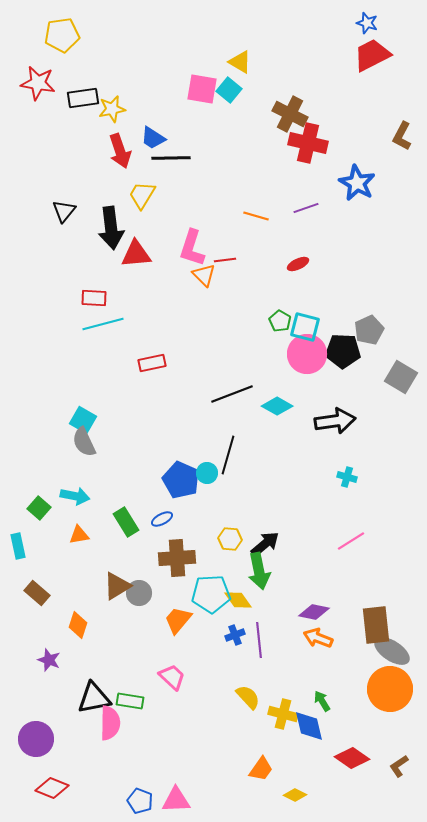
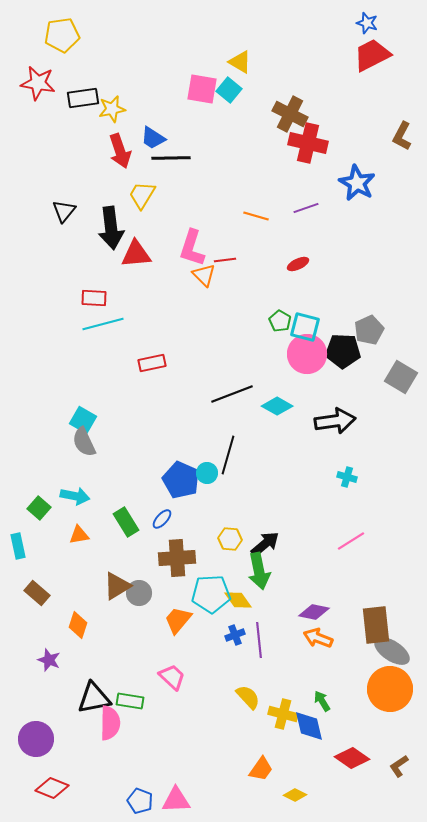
blue ellipse at (162, 519): rotated 20 degrees counterclockwise
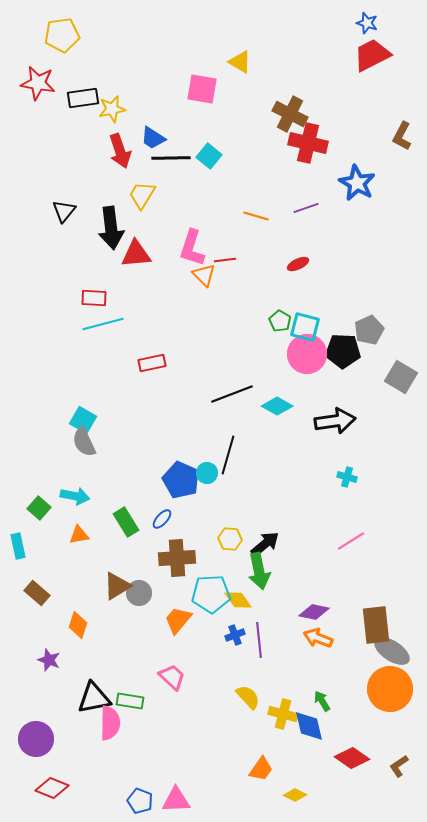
cyan square at (229, 90): moved 20 px left, 66 px down
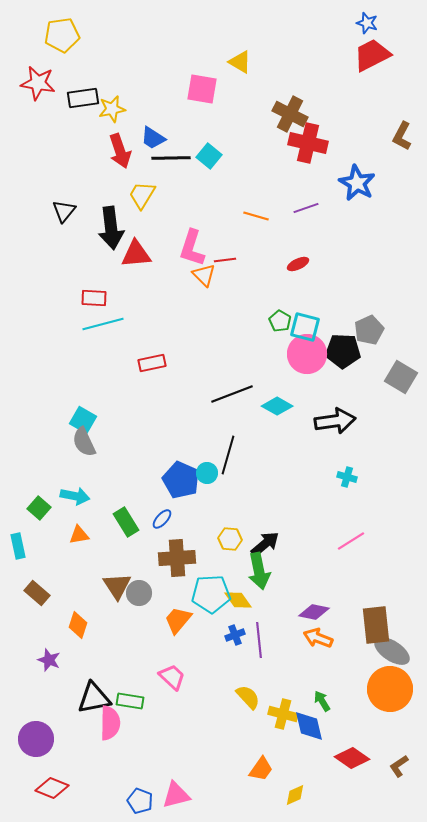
brown triangle at (117, 586): rotated 32 degrees counterclockwise
yellow diamond at (295, 795): rotated 50 degrees counterclockwise
pink triangle at (176, 800): moved 5 px up; rotated 12 degrees counterclockwise
